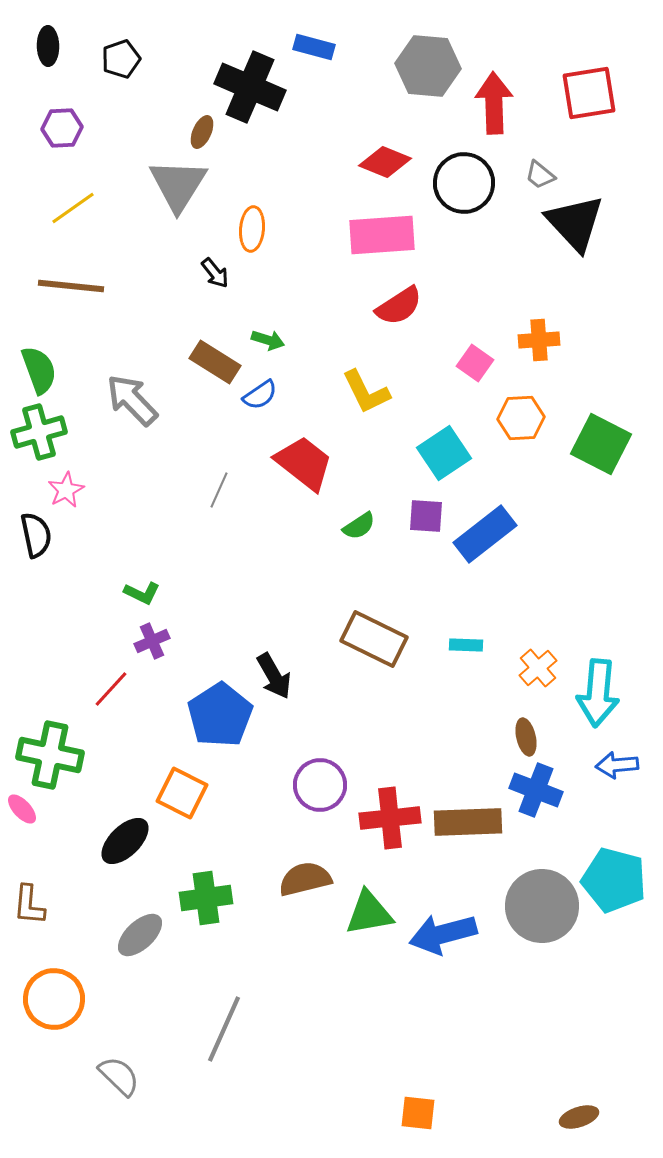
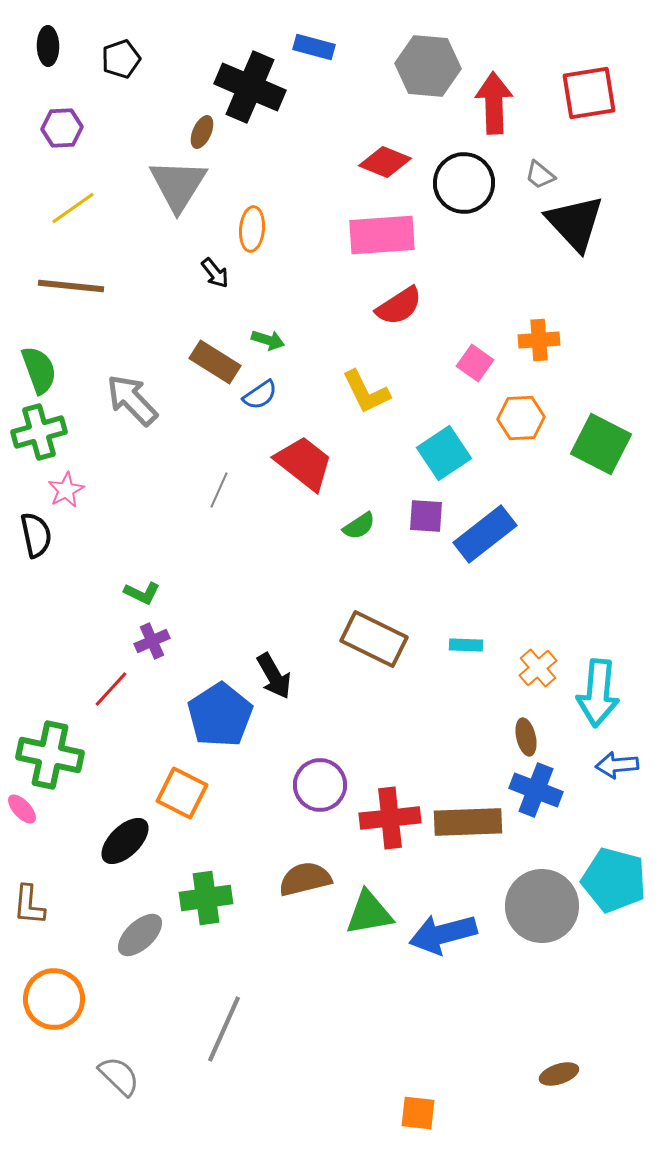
brown ellipse at (579, 1117): moved 20 px left, 43 px up
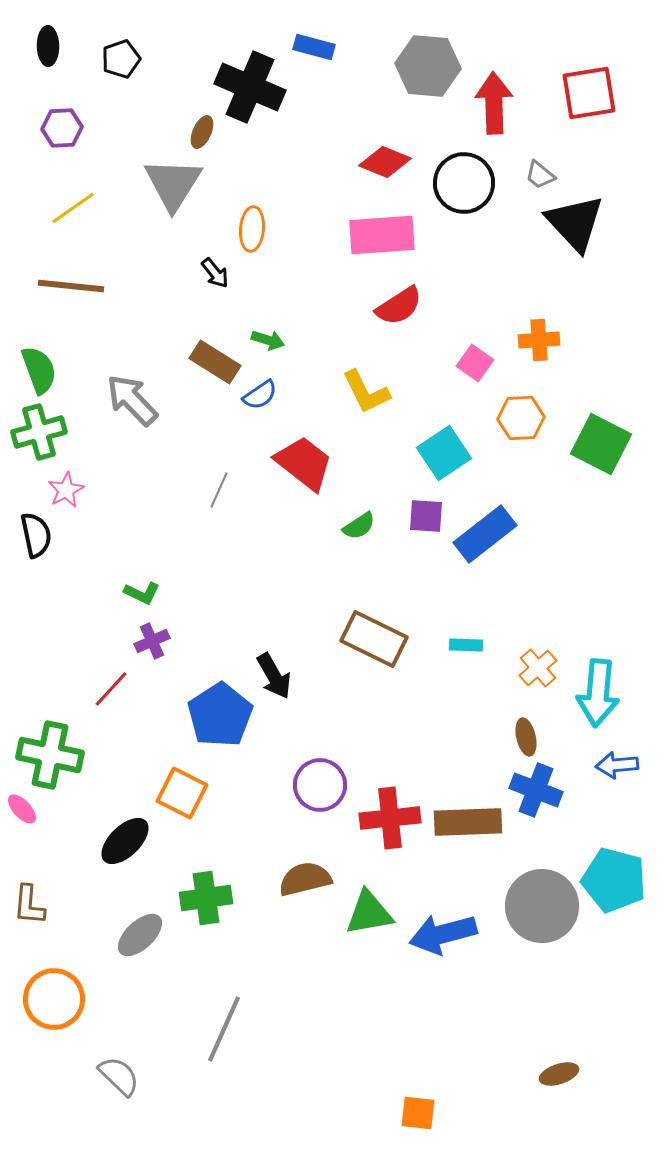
gray triangle at (178, 185): moved 5 px left, 1 px up
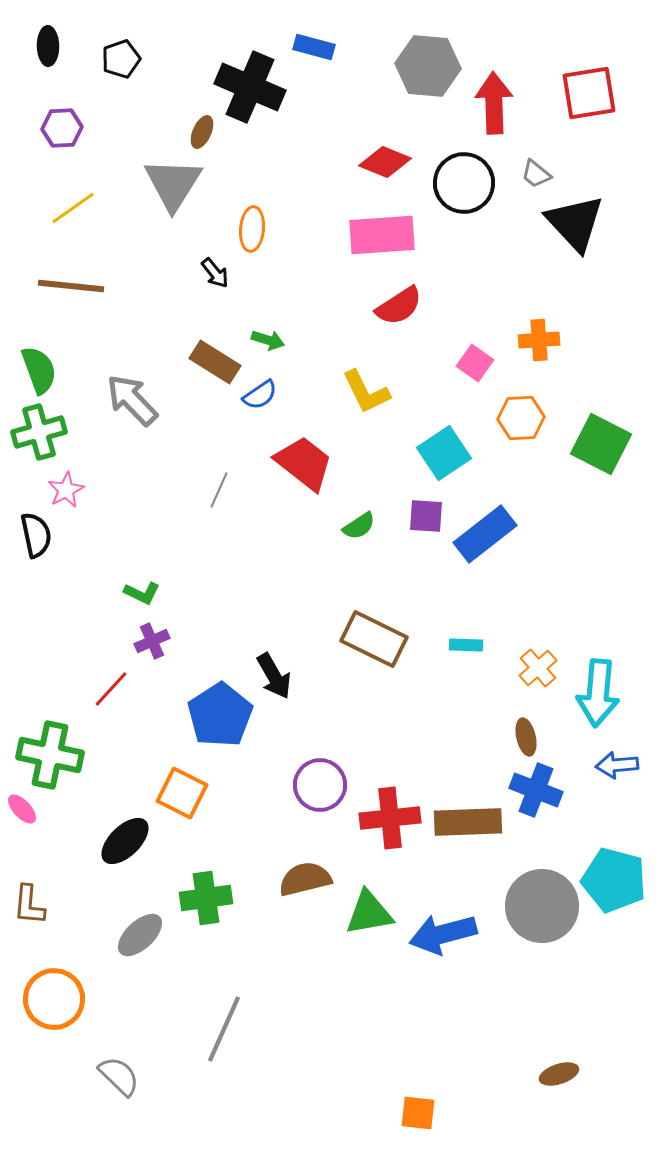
gray trapezoid at (540, 175): moved 4 px left, 1 px up
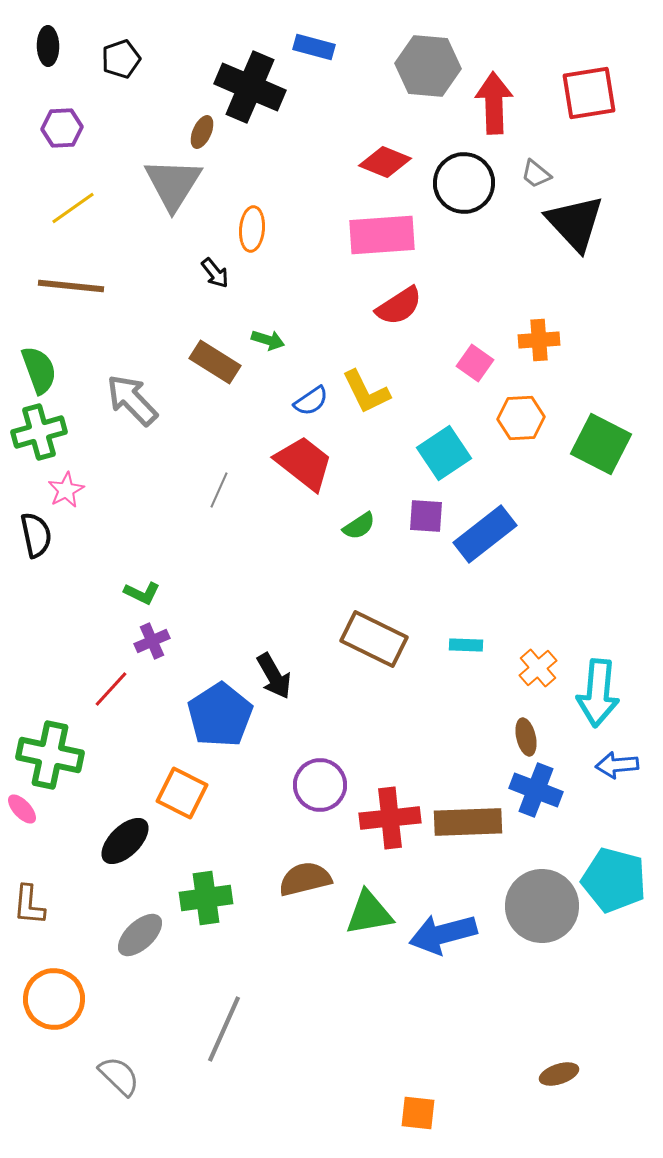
blue semicircle at (260, 395): moved 51 px right, 6 px down
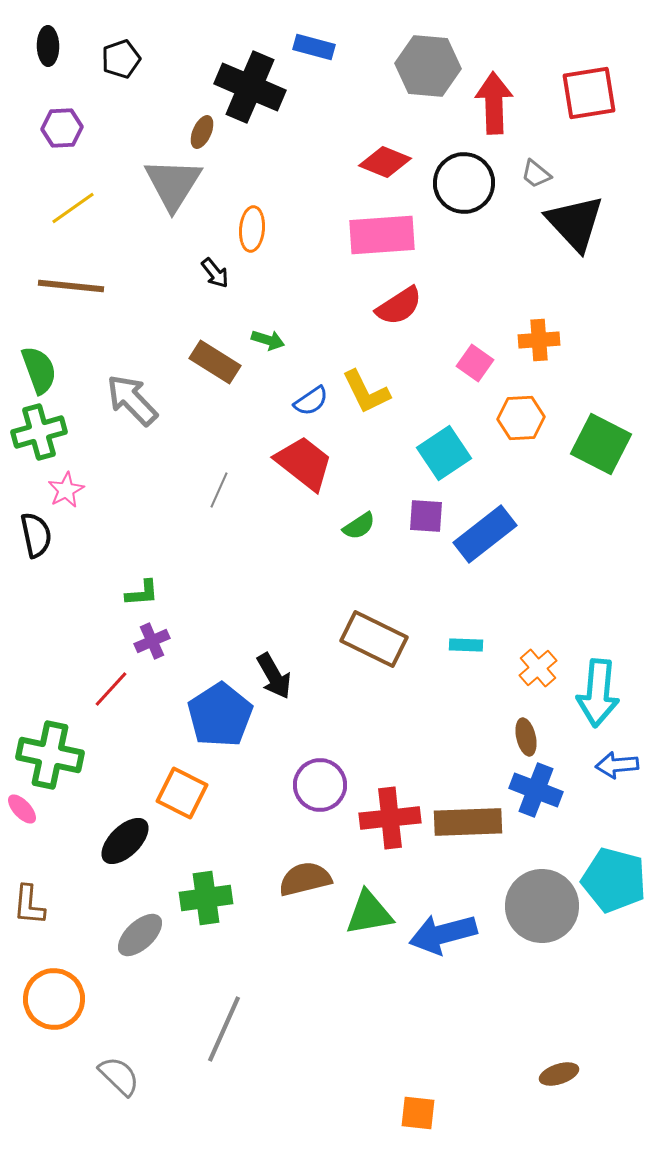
green L-shape at (142, 593): rotated 30 degrees counterclockwise
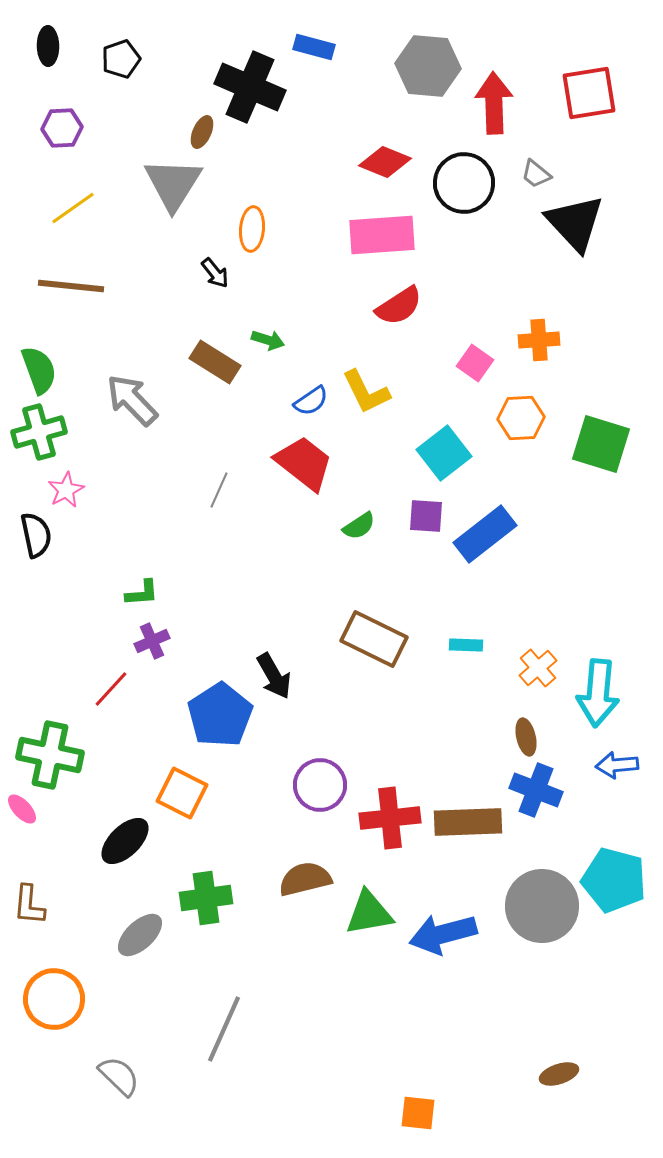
green square at (601, 444): rotated 10 degrees counterclockwise
cyan square at (444, 453): rotated 4 degrees counterclockwise
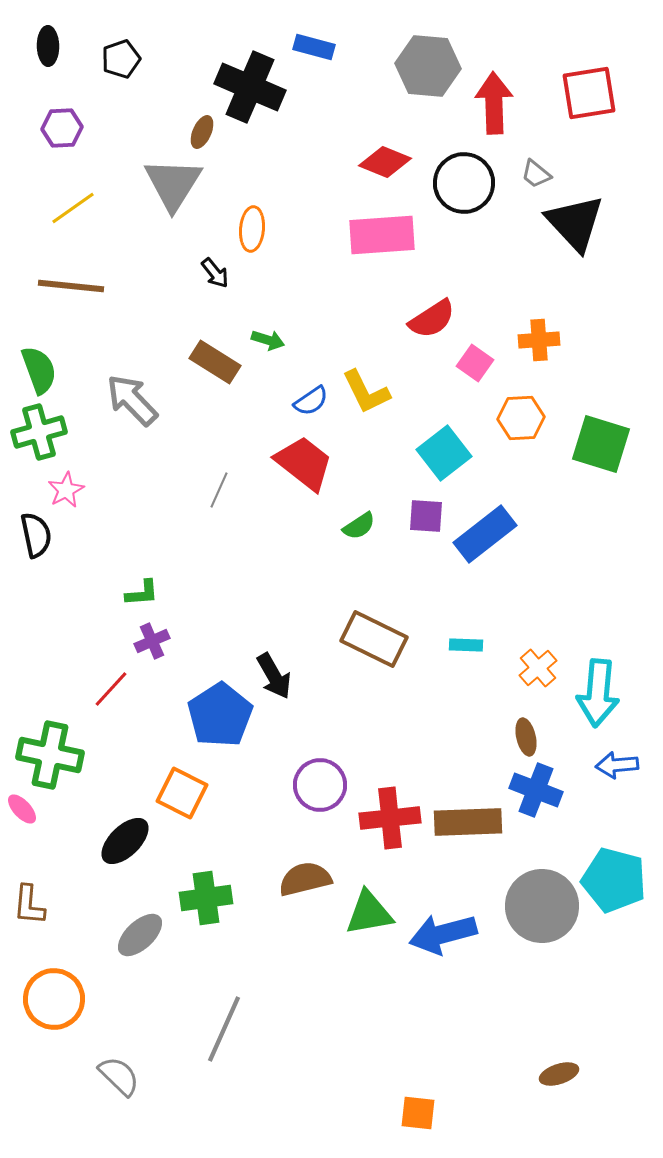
red semicircle at (399, 306): moved 33 px right, 13 px down
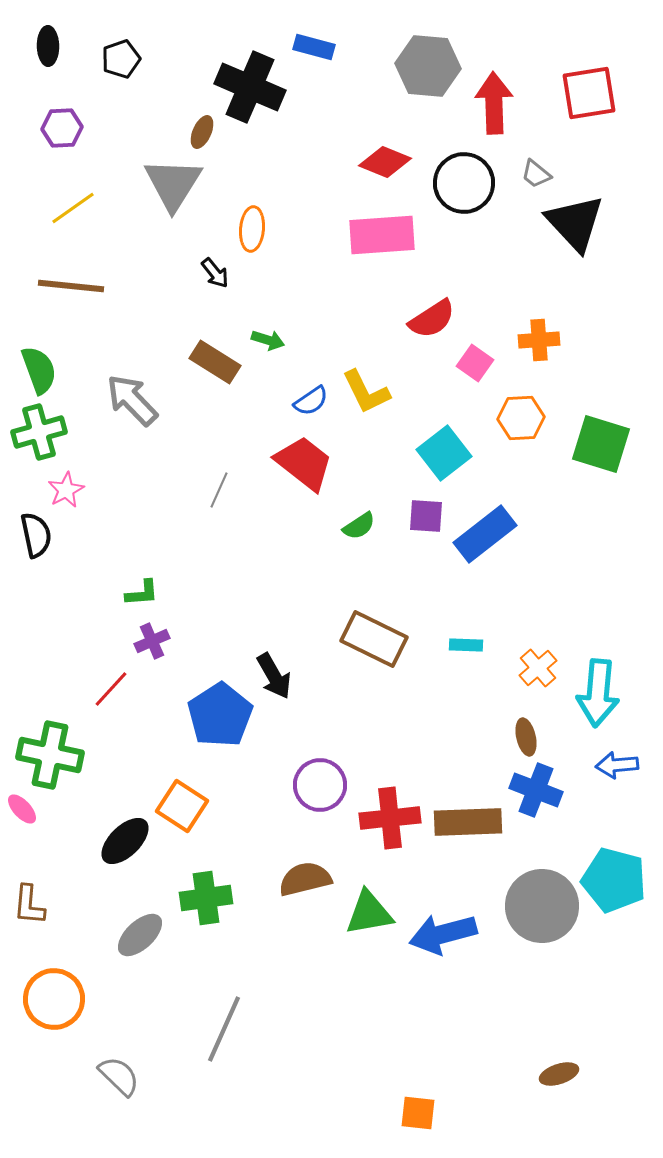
orange square at (182, 793): moved 13 px down; rotated 6 degrees clockwise
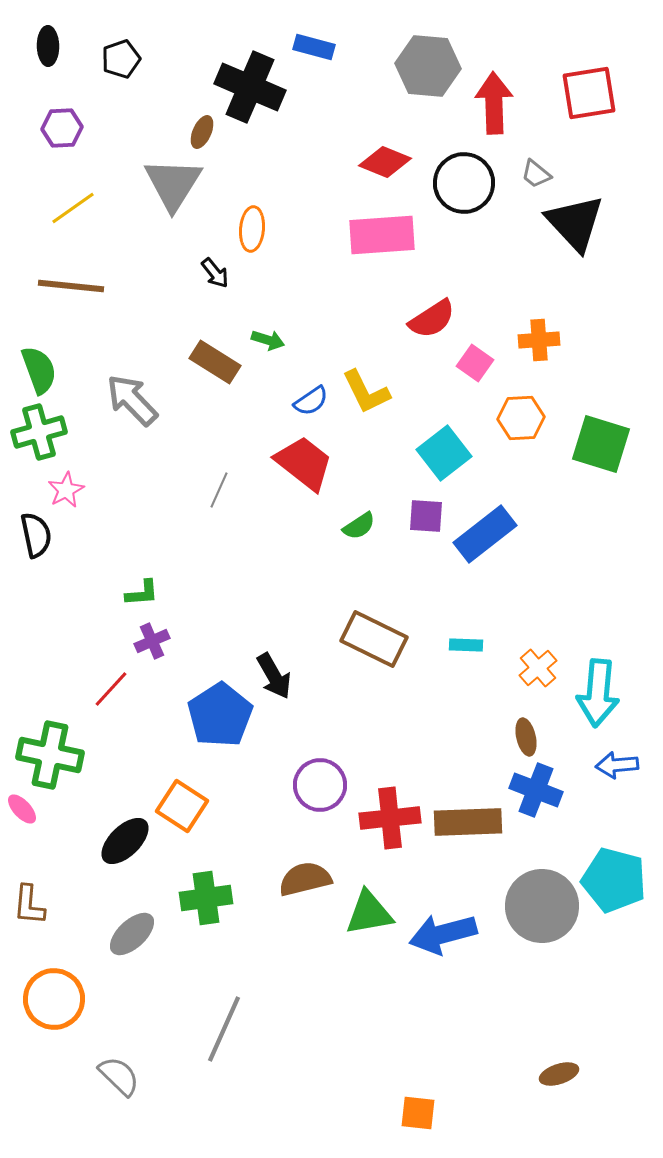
gray ellipse at (140, 935): moved 8 px left, 1 px up
